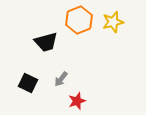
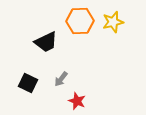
orange hexagon: moved 1 px right, 1 px down; rotated 20 degrees clockwise
black trapezoid: rotated 10 degrees counterclockwise
red star: rotated 30 degrees counterclockwise
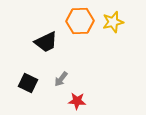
red star: rotated 18 degrees counterclockwise
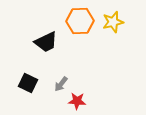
gray arrow: moved 5 px down
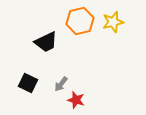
orange hexagon: rotated 12 degrees counterclockwise
red star: moved 1 px left, 1 px up; rotated 12 degrees clockwise
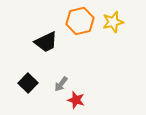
black square: rotated 18 degrees clockwise
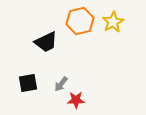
yellow star: rotated 15 degrees counterclockwise
black square: rotated 36 degrees clockwise
red star: rotated 18 degrees counterclockwise
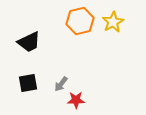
black trapezoid: moved 17 px left
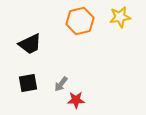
yellow star: moved 7 px right, 5 px up; rotated 20 degrees clockwise
black trapezoid: moved 1 px right, 2 px down
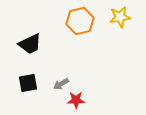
gray arrow: rotated 21 degrees clockwise
